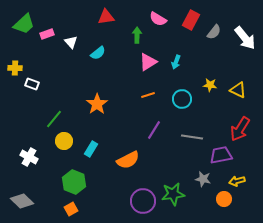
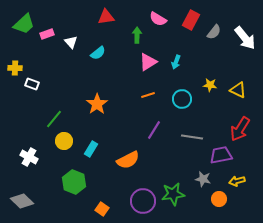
orange circle: moved 5 px left
orange square: moved 31 px right; rotated 24 degrees counterclockwise
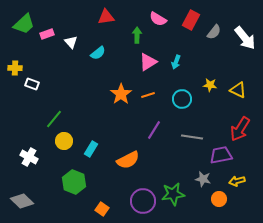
orange star: moved 24 px right, 10 px up
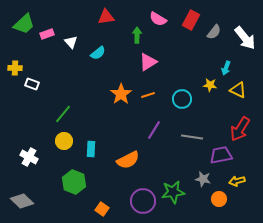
cyan arrow: moved 50 px right, 6 px down
green line: moved 9 px right, 5 px up
cyan rectangle: rotated 28 degrees counterclockwise
green star: moved 2 px up
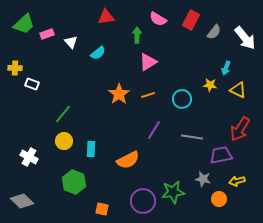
orange star: moved 2 px left
orange square: rotated 24 degrees counterclockwise
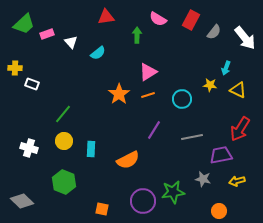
pink triangle: moved 10 px down
gray line: rotated 20 degrees counterclockwise
white cross: moved 9 px up; rotated 12 degrees counterclockwise
green hexagon: moved 10 px left
orange circle: moved 12 px down
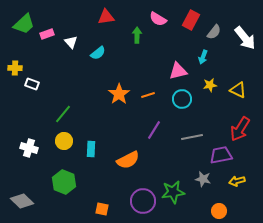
cyan arrow: moved 23 px left, 11 px up
pink triangle: moved 30 px right, 1 px up; rotated 18 degrees clockwise
yellow star: rotated 16 degrees counterclockwise
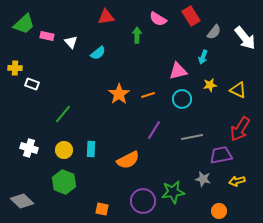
red rectangle: moved 4 px up; rotated 60 degrees counterclockwise
pink rectangle: moved 2 px down; rotated 32 degrees clockwise
yellow circle: moved 9 px down
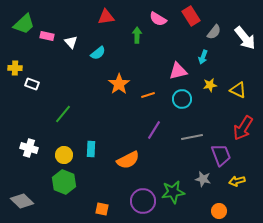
orange star: moved 10 px up
red arrow: moved 3 px right, 1 px up
yellow circle: moved 5 px down
purple trapezoid: rotated 80 degrees clockwise
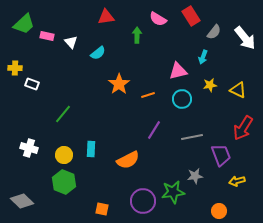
gray star: moved 8 px left, 3 px up; rotated 21 degrees counterclockwise
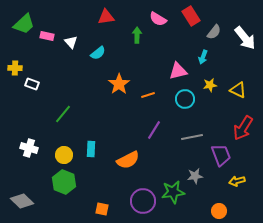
cyan circle: moved 3 px right
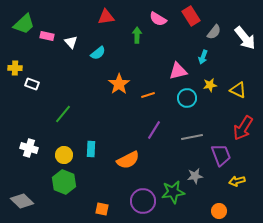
cyan circle: moved 2 px right, 1 px up
